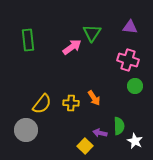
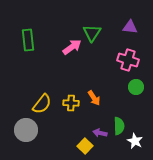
green circle: moved 1 px right, 1 px down
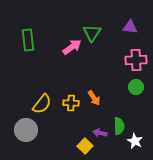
pink cross: moved 8 px right; rotated 20 degrees counterclockwise
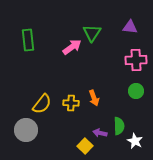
green circle: moved 4 px down
orange arrow: rotated 14 degrees clockwise
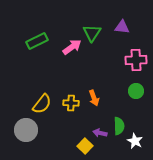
purple triangle: moved 8 px left
green rectangle: moved 9 px right, 1 px down; rotated 70 degrees clockwise
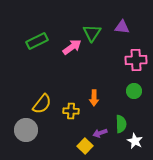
green circle: moved 2 px left
orange arrow: rotated 21 degrees clockwise
yellow cross: moved 8 px down
green semicircle: moved 2 px right, 2 px up
purple arrow: rotated 32 degrees counterclockwise
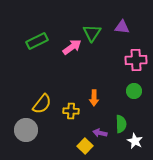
purple arrow: rotated 32 degrees clockwise
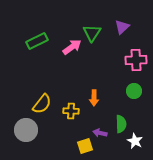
purple triangle: rotated 49 degrees counterclockwise
yellow square: rotated 28 degrees clockwise
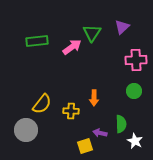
green rectangle: rotated 20 degrees clockwise
